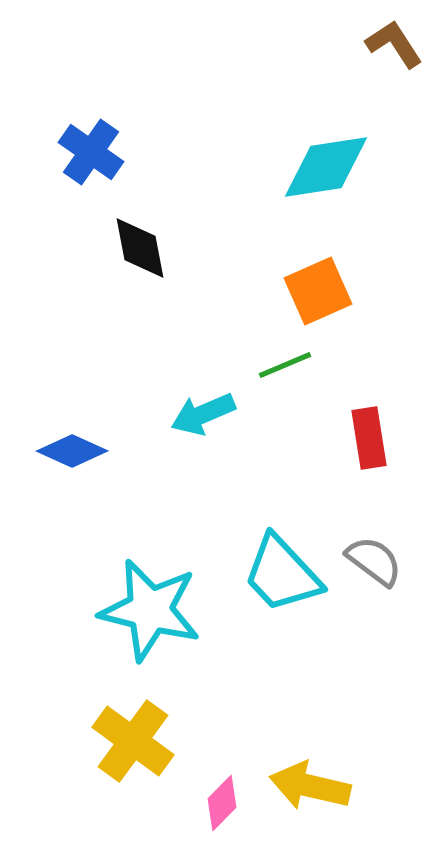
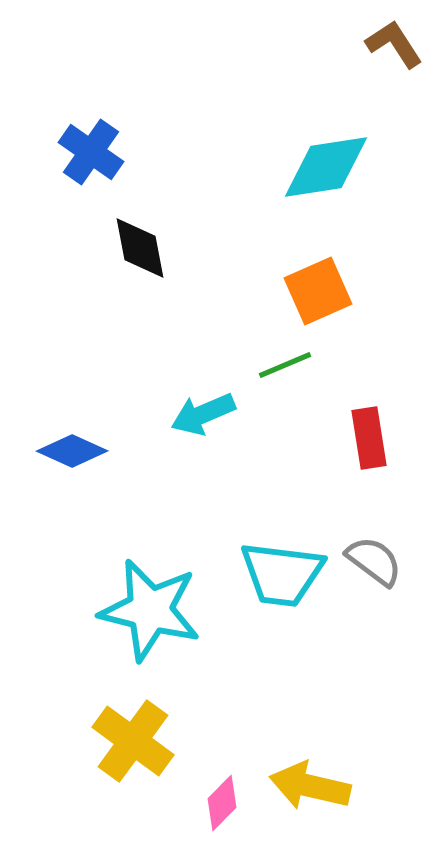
cyan trapezoid: rotated 40 degrees counterclockwise
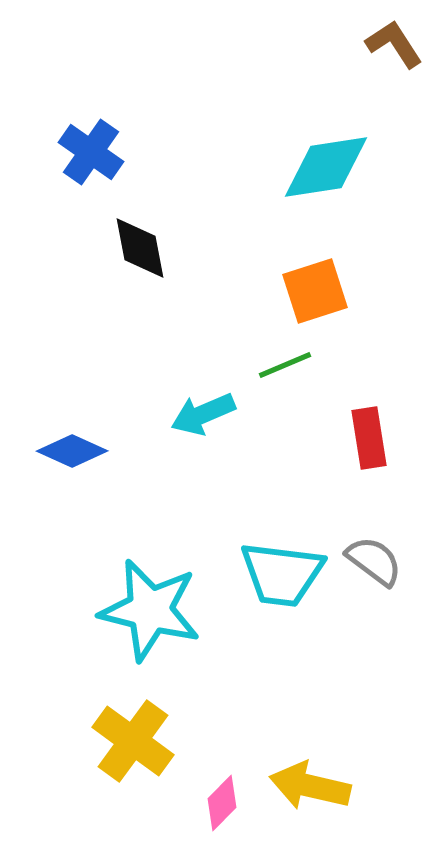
orange square: moved 3 px left; rotated 6 degrees clockwise
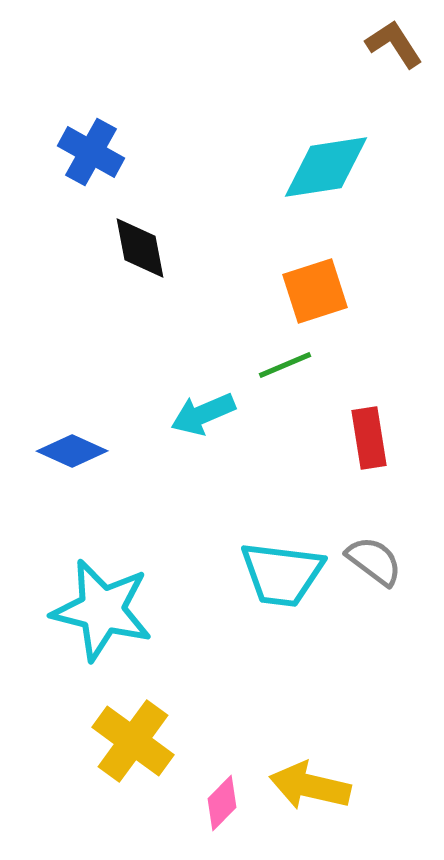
blue cross: rotated 6 degrees counterclockwise
cyan star: moved 48 px left
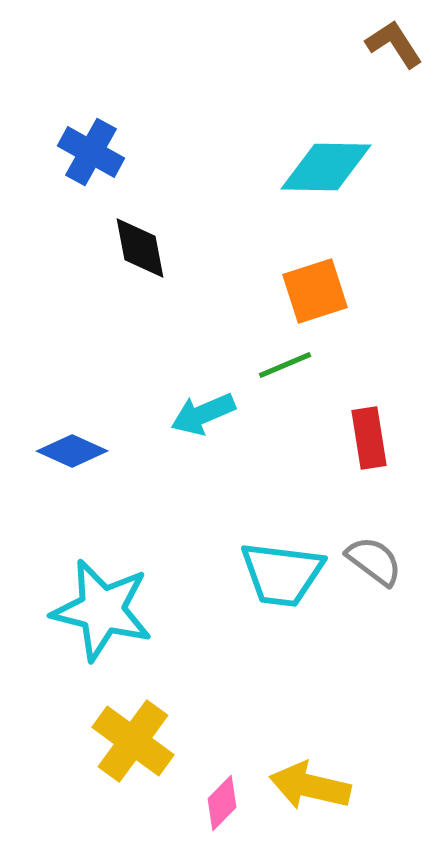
cyan diamond: rotated 10 degrees clockwise
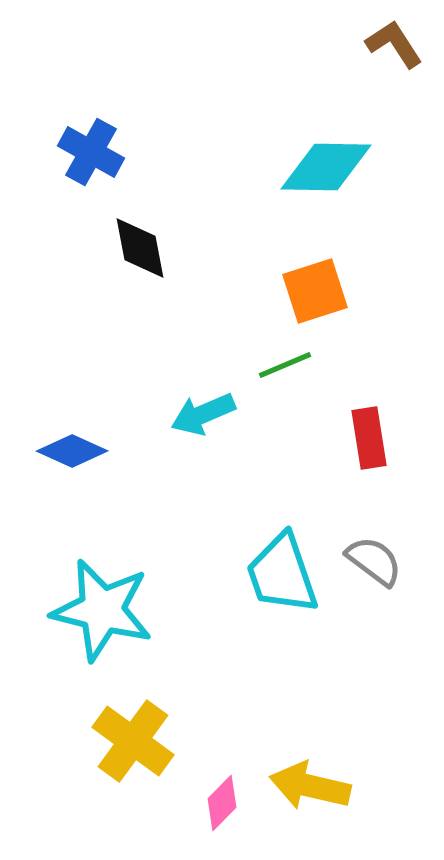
cyan trapezoid: rotated 64 degrees clockwise
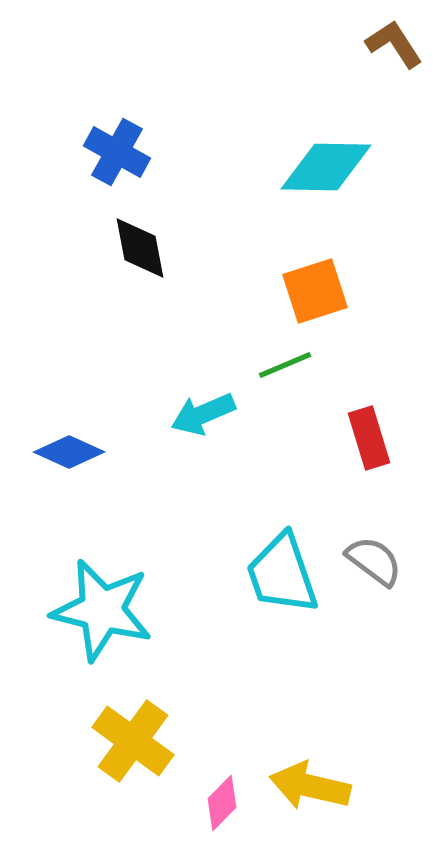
blue cross: moved 26 px right
red rectangle: rotated 8 degrees counterclockwise
blue diamond: moved 3 px left, 1 px down
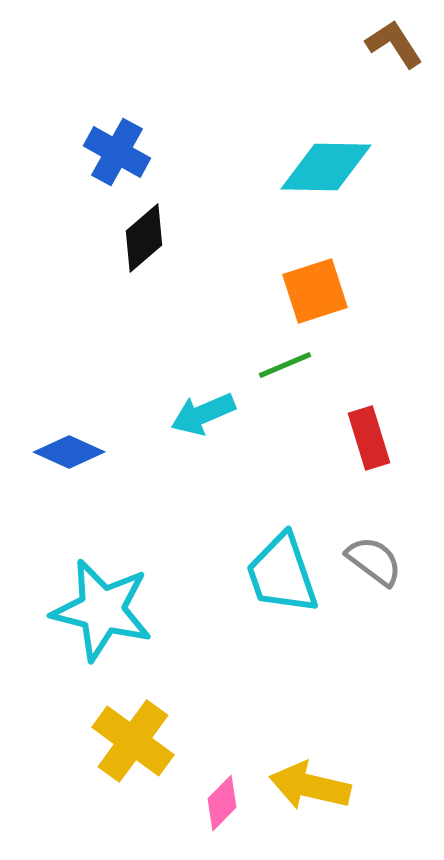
black diamond: moved 4 px right, 10 px up; rotated 60 degrees clockwise
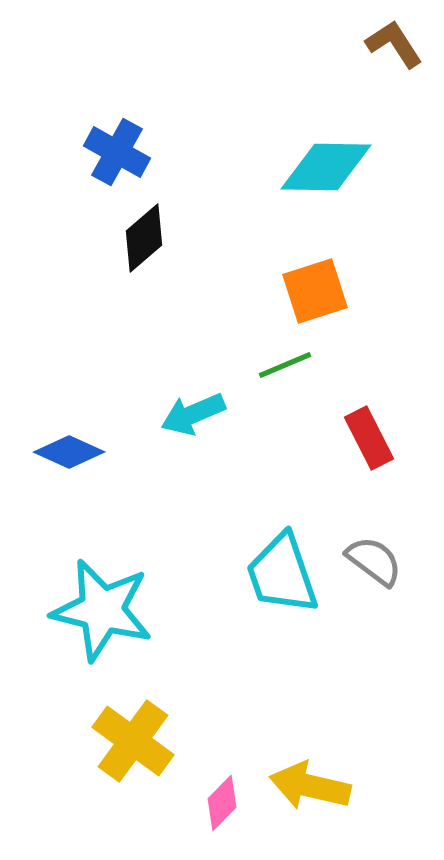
cyan arrow: moved 10 px left
red rectangle: rotated 10 degrees counterclockwise
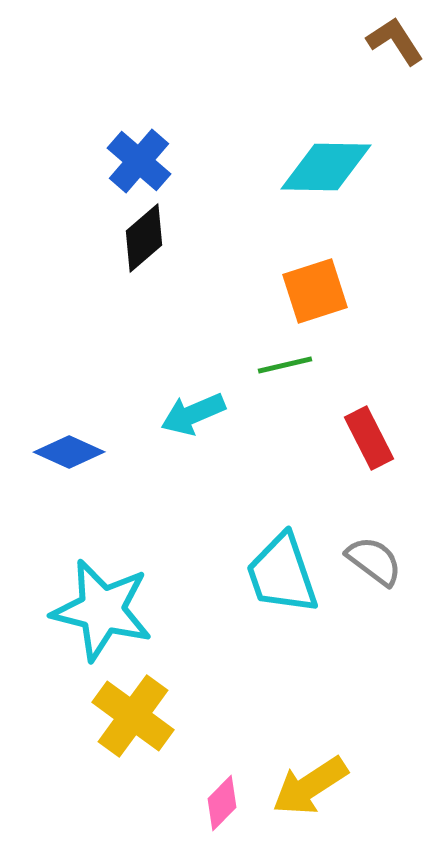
brown L-shape: moved 1 px right, 3 px up
blue cross: moved 22 px right, 9 px down; rotated 12 degrees clockwise
green line: rotated 10 degrees clockwise
yellow cross: moved 25 px up
yellow arrow: rotated 46 degrees counterclockwise
